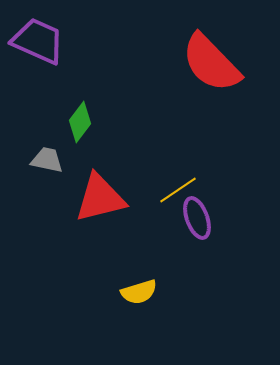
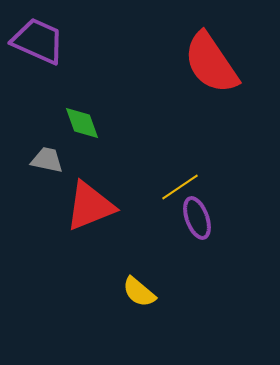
red semicircle: rotated 10 degrees clockwise
green diamond: moved 2 px right, 1 px down; rotated 57 degrees counterclockwise
yellow line: moved 2 px right, 3 px up
red triangle: moved 10 px left, 8 px down; rotated 8 degrees counterclockwise
yellow semicircle: rotated 57 degrees clockwise
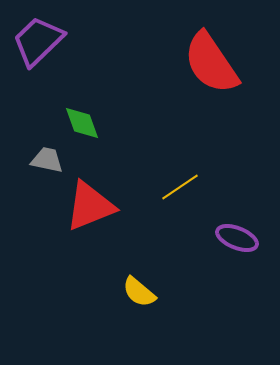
purple trapezoid: rotated 68 degrees counterclockwise
purple ellipse: moved 40 px right, 20 px down; rotated 48 degrees counterclockwise
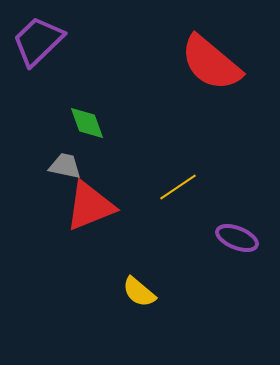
red semicircle: rotated 16 degrees counterclockwise
green diamond: moved 5 px right
gray trapezoid: moved 18 px right, 6 px down
yellow line: moved 2 px left
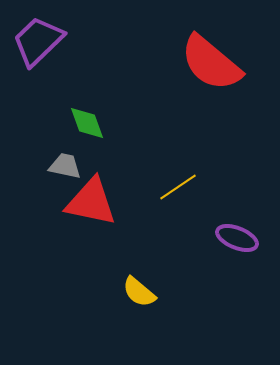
red triangle: moved 1 px right, 4 px up; rotated 34 degrees clockwise
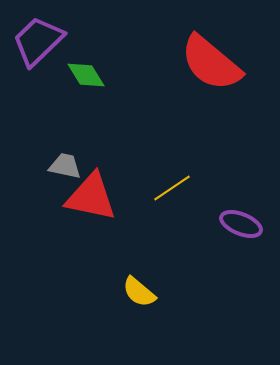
green diamond: moved 1 px left, 48 px up; rotated 12 degrees counterclockwise
yellow line: moved 6 px left, 1 px down
red triangle: moved 5 px up
purple ellipse: moved 4 px right, 14 px up
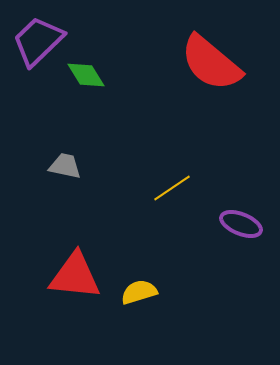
red triangle: moved 16 px left, 79 px down; rotated 6 degrees counterclockwise
yellow semicircle: rotated 123 degrees clockwise
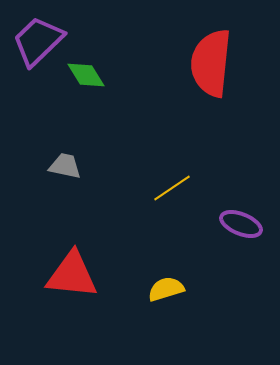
red semicircle: rotated 56 degrees clockwise
red triangle: moved 3 px left, 1 px up
yellow semicircle: moved 27 px right, 3 px up
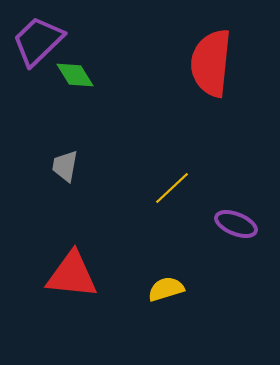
green diamond: moved 11 px left
gray trapezoid: rotated 92 degrees counterclockwise
yellow line: rotated 9 degrees counterclockwise
purple ellipse: moved 5 px left
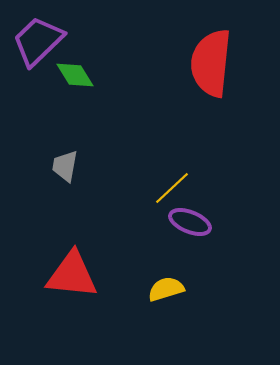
purple ellipse: moved 46 px left, 2 px up
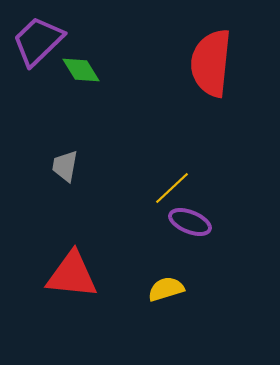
green diamond: moved 6 px right, 5 px up
